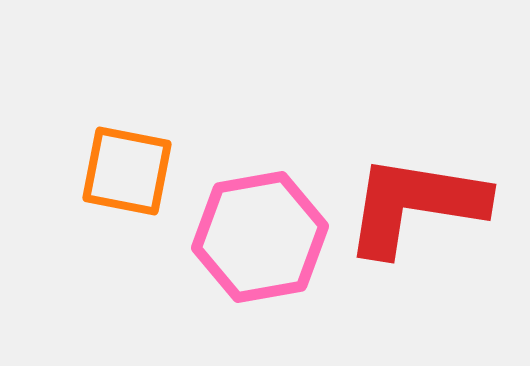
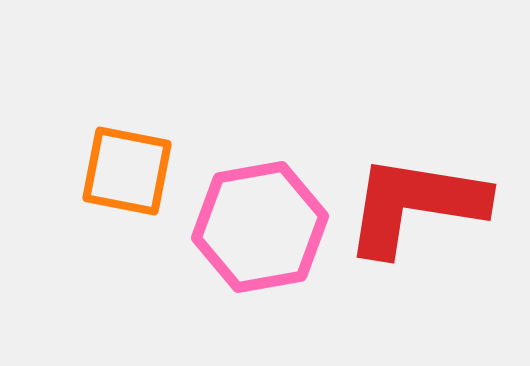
pink hexagon: moved 10 px up
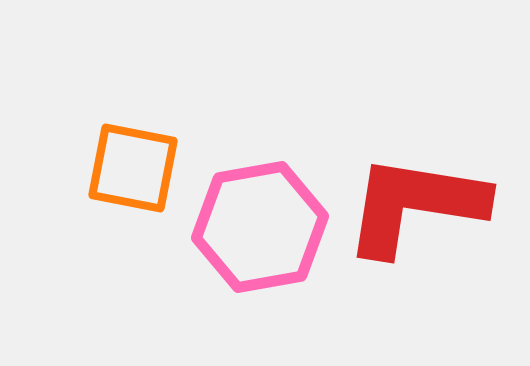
orange square: moved 6 px right, 3 px up
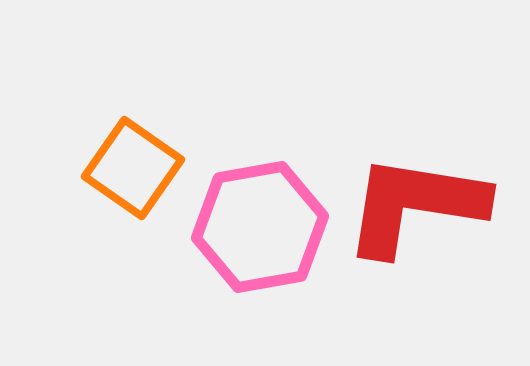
orange square: rotated 24 degrees clockwise
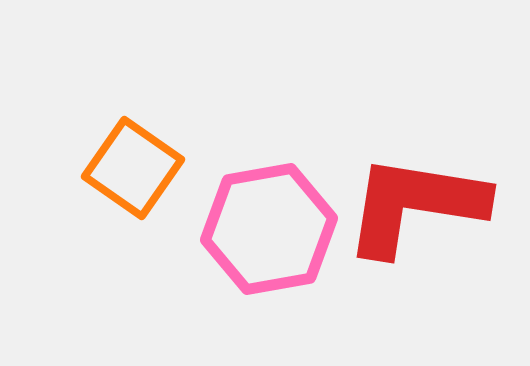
pink hexagon: moved 9 px right, 2 px down
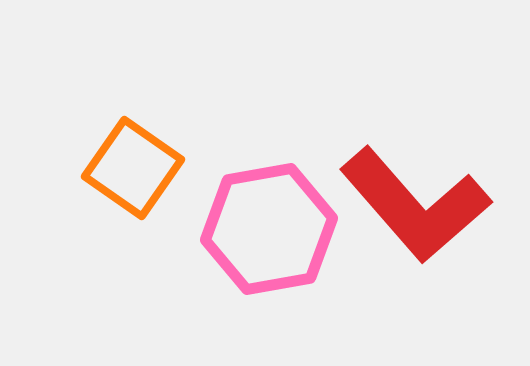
red L-shape: rotated 140 degrees counterclockwise
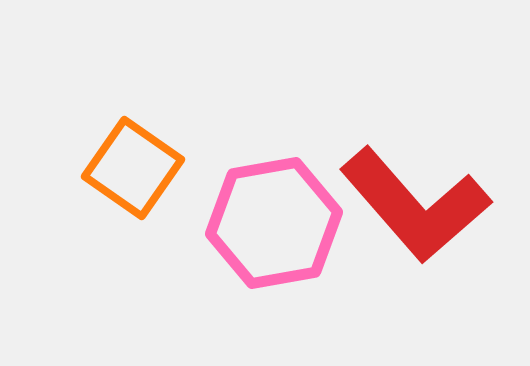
pink hexagon: moved 5 px right, 6 px up
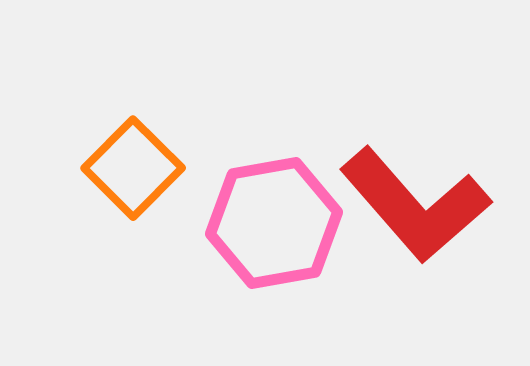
orange square: rotated 10 degrees clockwise
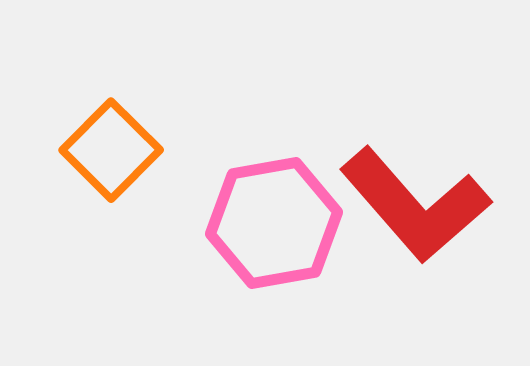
orange square: moved 22 px left, 18 px up
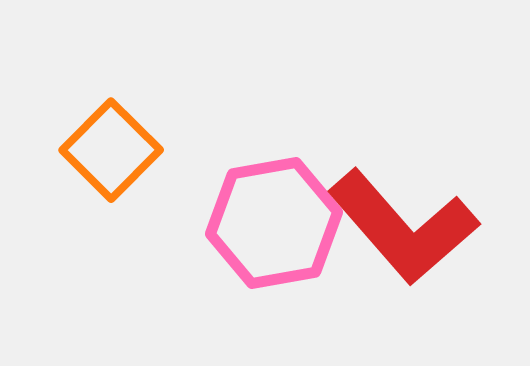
red L-shape: moved 12 px left, 22 px down
